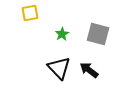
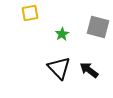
gray square: moved 7 px up
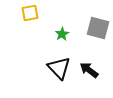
gray square: moved 1 px down
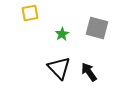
gray square: moved 1 px left
black arrow: moved 2 px down; rotated 18 degrees clockwise
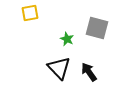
green star: moved 5 px right, 5 px down; rotated 16 degrees counterclockwise
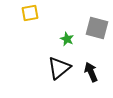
black triangle: rotated 35 degrees clockwise
black arrow: moved 2 px right; rotated 12 degrees clockwise
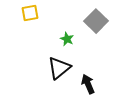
gray square: moved 1 px left, 7 px up; rotated 30 degrees clockwise
black arrow: moved 3 px left, 12 px down
